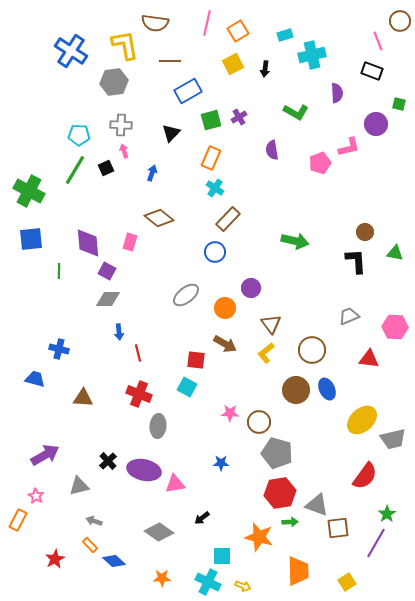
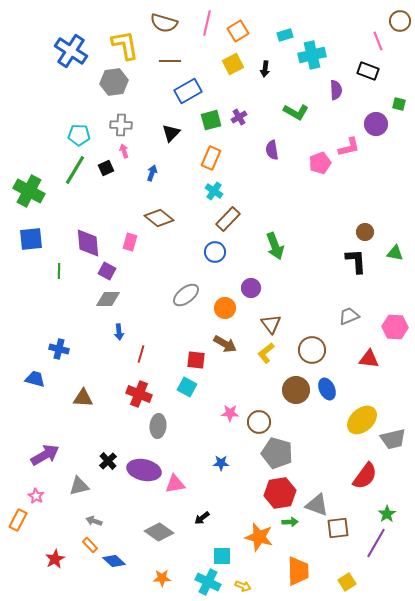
brown semicircle at (155, 23): moved 9 px right; rotated 8 degrees clockwise
black rectangle at (372, 71): moved 4 px left
purple semicircle at (337, 93): moved 1 px left, 3 px up
cyan cross at (215, 188): moved 1 px left, 3 px down
green arrow at (295, 241): moved 20 px left, 5 px down; rotated 56 degrees clockwise
red line at (138, 353): moved 3 px right, 1 px down; rotated 30 degrees clockwise
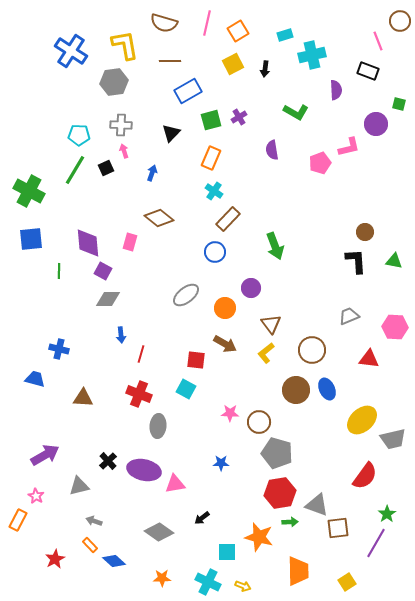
green triangle at (395, 253): moved 1 px left, 8 px down
purple square at (107, 271): moved 4 px left
blue arrow at (119, 332): moved 2 px right, 3 px down
cyan square at (187, 387): moved 1 px left, 2 px down
cyan square at (222, 556): moved 5 px right, 4 px up
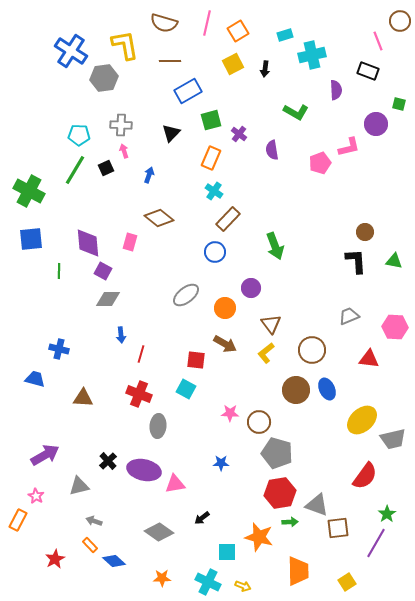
gray hexagon at (114, 82): moved 10 px left, 4 px up
purple cross at (239, 117): moved 17 px down; rotated 21 degrees counterclockwise
blue arrow at (152, 173): moved 3 px left, 2 px down
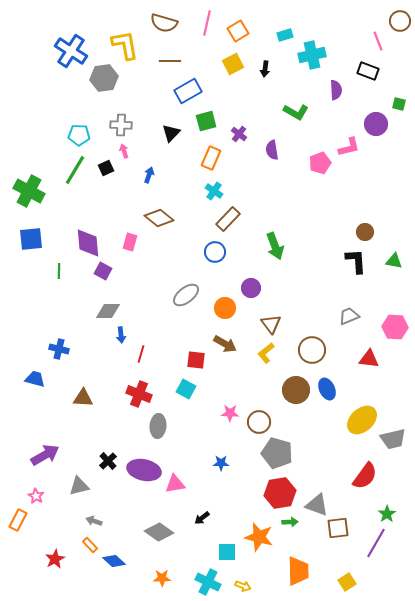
green square at (211, 120): moved 5 px left, 1 px down
gray diamond at (108, 299): moved 12 px down
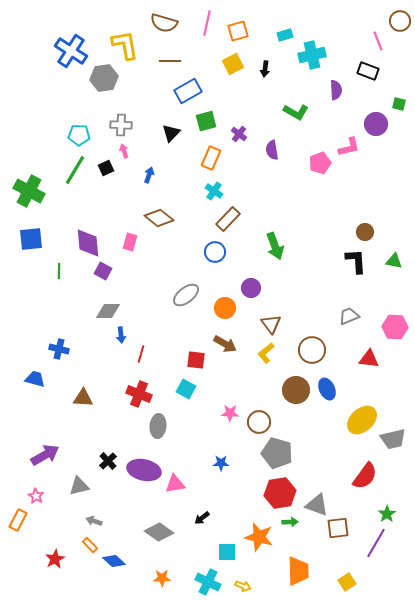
orange square at (238, 31): rotated 15 degrees clockwise
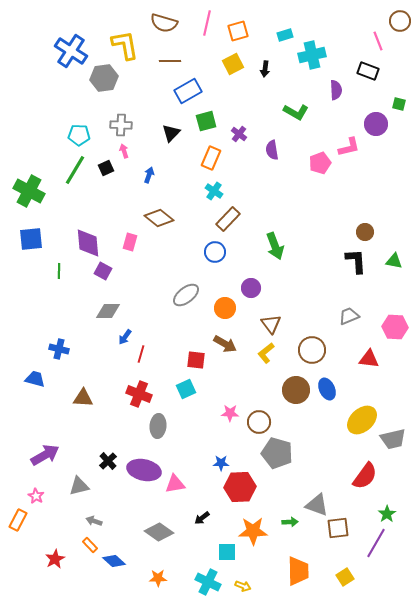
blue arrow at (121, 335): moved 4 px right, 2 px down; rotated 42 degrees clockwise
cyan square at (186, 389): rotated 36 degrees clockwise
red hexagon at (280, 493): moved 40 px left, 6 px up; rotated 8 degrees clockwise
orange star at (259, 537): moved 6 px left, 6 px up; rotated 16 degrees counterclockwise
orange star at (162, 578): moved 4 px left
yellow square at (347, 582): moved 2 px left, 5 px up
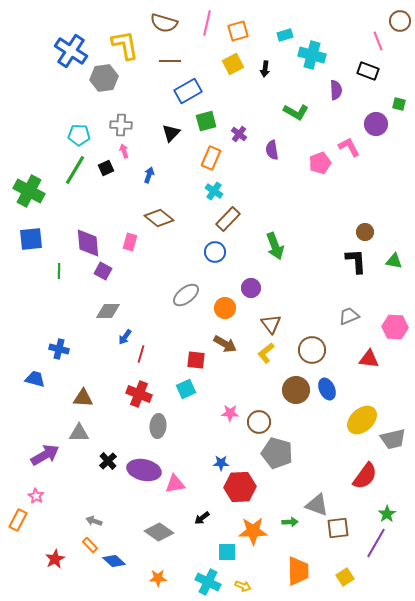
cyan cross at (312, 55): rotated 28 degrees clockwise
pink L-shape at (349, 147): rotated 105 degrees counterclockwise
gray triangle at (79, 486): moved 53 px up; rotated 15 degrees clockwise
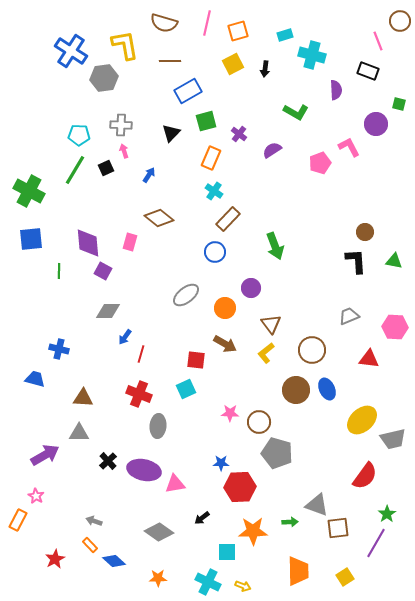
purple semicircle at (272, 150): rotated 66 degrees clockwise
blue arrow at (149, 175): rotated 14 degrees clockwise
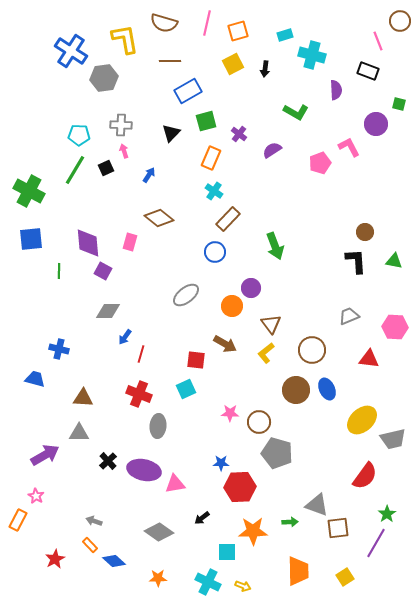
yellow L-shape at (125, 45): moved 6 px up
orange circle at (225, 308): moved 7 px right, 2 px up
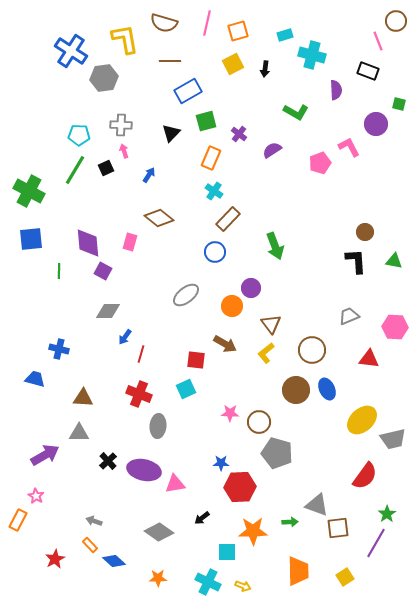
brown circle at (400, 21): moved 4 px left
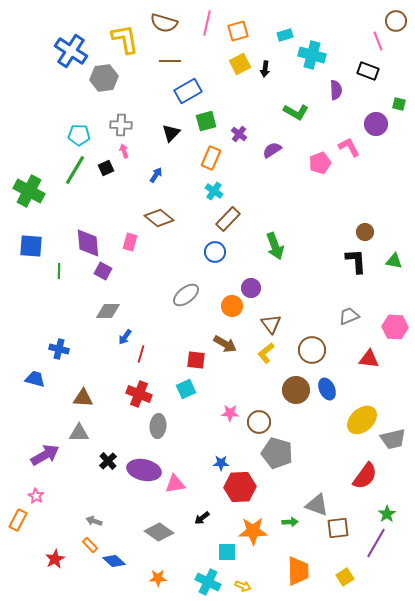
yellow square at (233, 64): moved 7 px right
blue arrow at (149, 175): moved 7 px right
blue square at (31, 239): moved 7 px down; rotated 10 degrees clockwise
